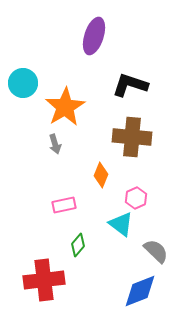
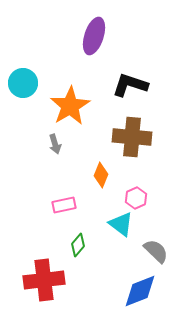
orange star: moved 5 px right, 1 px up
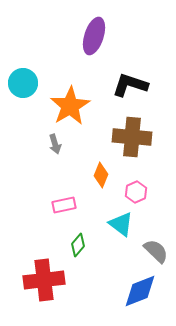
pink hexagon: moved 6 px up
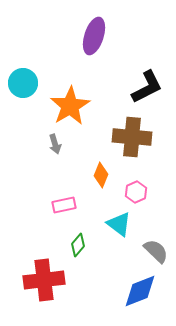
black L-shape: moved 17 px right, 2 px down; rotated 135 degrees clockwise
cyan triangle: moved 2 px left
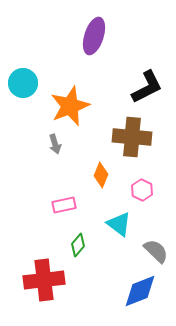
orange star: rotated 9 degrees clockwise
pink hexagon: moved 6 px right, 2 px up; rotated 10 degrees counterclockwise
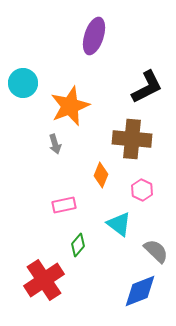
brown cross: moved 2 px down
red cross: rotated 27 degrees counterclockwise
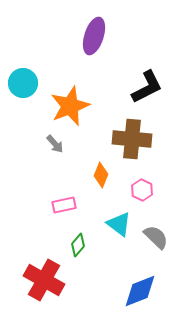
gray arrow: rotated 24 degrees counterclockwise
gray semicircle: moved 14 px up
red cross: rotated 27 degrees counterclockwise
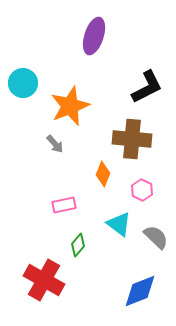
orange diamond: moved 2 px right, 1 px up
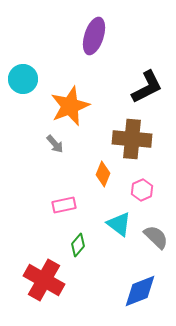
cyan circle: moved 4 px up
pink hexagon: rotated 10 degrees clockwise
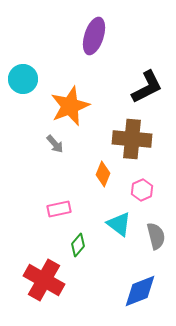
pink rectangle: moved 5 px left, 4 px down
gray semicircle: moved 1 px up; rotated 32 degrees clockwise
